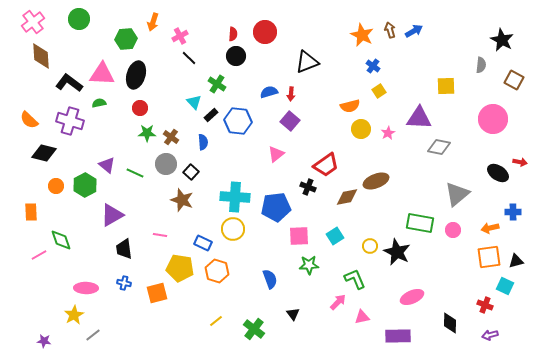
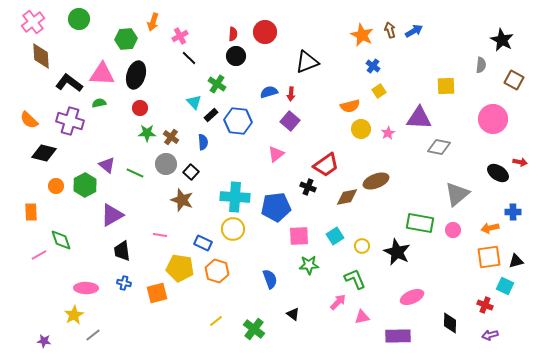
yellow circle at (370, 246): moved 8 px left
black trapezoid at (124, 249): moved 2 px left, 2 px down
black triangle at (293, 314): rotated 16 degrees counterclockwise
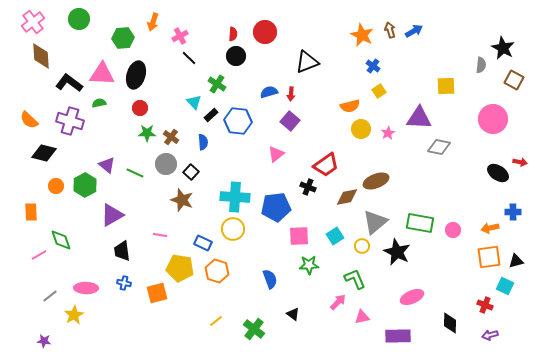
green hexagon at (126, 39): moved 3 px left, 1 px up
black star at (502, 40): moved 1 px right, 8 px down
gray triangle at (457, 194): moved 82 px left, 28 px down
gray line at (93, 335): moved 43 px left, 39 px up
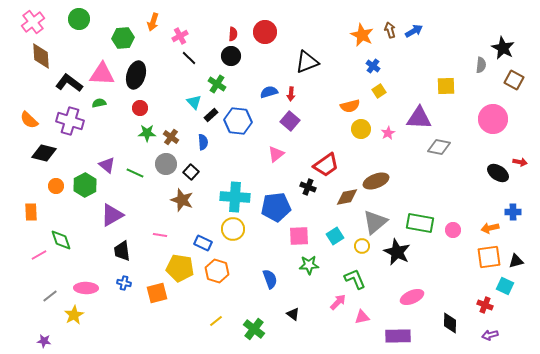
black circle at (236, 56): moved 5 px left
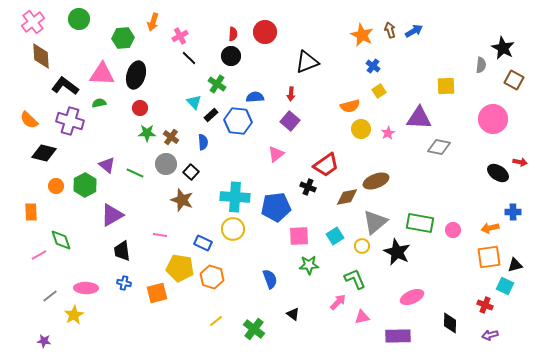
black L-shape at (69, 83): moved 4 px left, 3 px down
blue semicircle at (269, 92): moved 14 px left, 5 px down; rotated 12 degrees clockwise
black triangle at (516, 261): moved 1 px left, 4 px down
orange hexagon at (217, 271): moved 5 px left, 6 px down
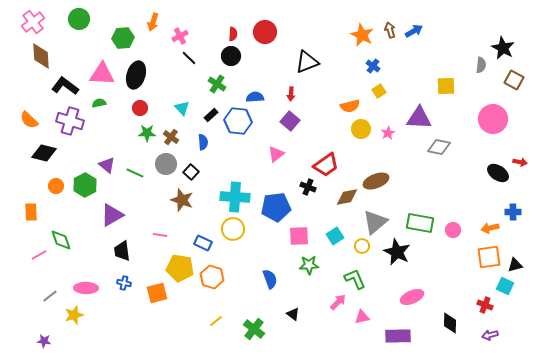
cyan triangle at (194, 102): moved 12 px left, 6 px down
yellow star at (74, 315): rotated 12 degrees clockwise
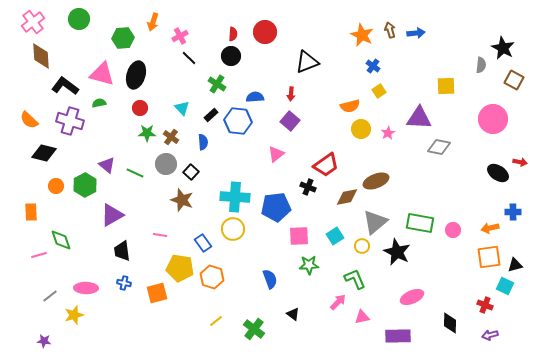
blue arrow at (414, 31): moved 2 px right, 2 px down; rotated 24 degrees clockwise
pink triangle at (102, 74): rotated 12 degrees clockwise
blue rectangle at (203, 243): rotated 30 degrees clockwise
pink line at (39, 255): rotated 14 degrees clockwise
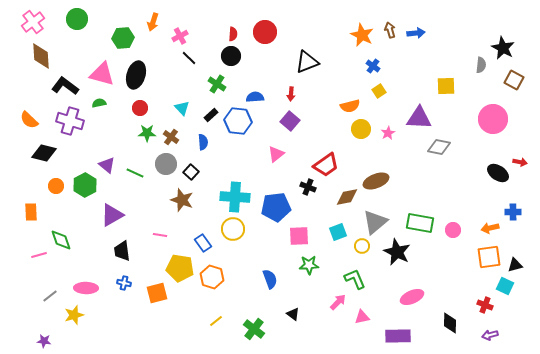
green circle at (79, 19): moved 2 px left
cyan square at (335, 236): moved 3 px right, 4 px up; rotated 12 degrees clockwise
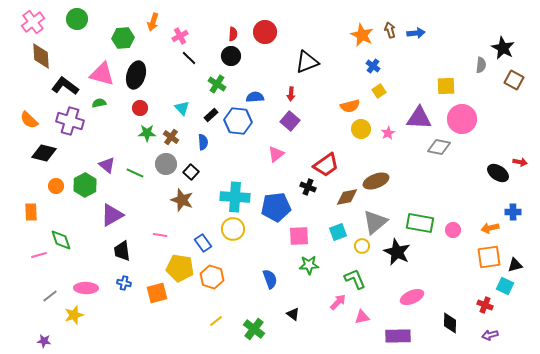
pink circle at (493, 119): moved 31 px left
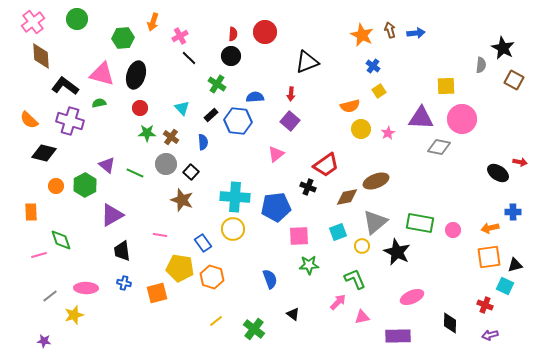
purple triangle at (419, 118): moved 2 px right
